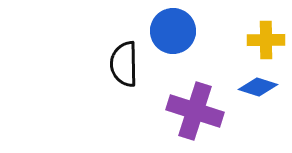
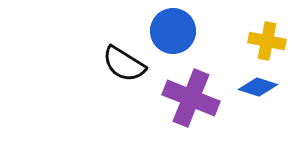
yellow cross: moved 1 px right, 1 px down; rotated 12 degrees clockwise
black semicircle: rotated 57 degrees counterclockwise
purple cross: moved 4 px left, 13 px up; rotated 4 degrees clockwise
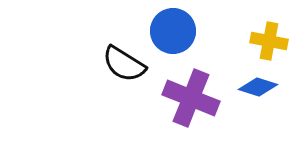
yellow cross: moved 2 px right
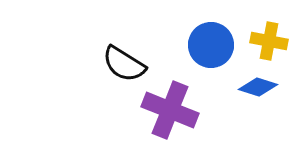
blue circle: moved 38 px right, 14 px down
purple cross: moved 21 px left, 12 px down
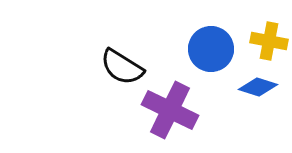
blue circle: moved 4 px down
black semicircle: moved 2 px left, 3 px down
purple cross: rotated 4 degrees clockwise
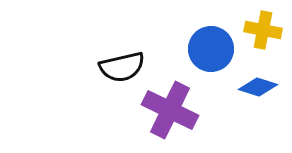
yellow cross: moved 6 px left, 11 px up
black semicircle: rotated 45 degrees counterclockwise
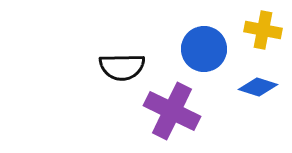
blue circle: moved 7 px left
black semicircle: rotated 12 degrees clockwise
purple cross: moved 2 px right, 1 px down
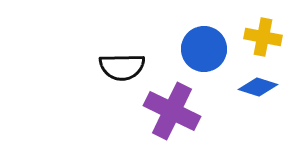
yellow cross: moved 7 px down
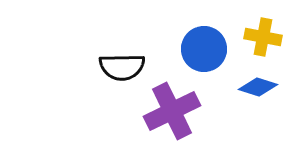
purple cross: rotated 38 degrees clockwise
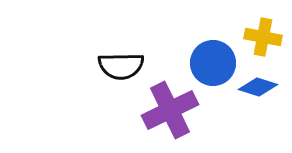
blue circle: moved 9 px right, 14 px down
black semicircle: moved 1 px left, 1 px up
purple cross: moved 2 px left, 1 px up
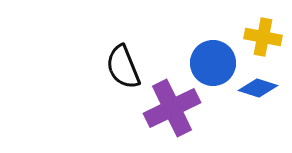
black semicircle: moved 2 px right, 1 px down; rotated 69 degrees clockwise
blue diamond: moved 1 px down
purple cross: moved 2 px right, 2 px up
